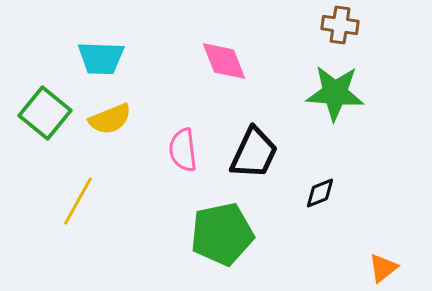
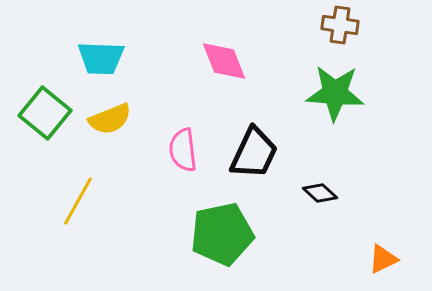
black diamond: rotated 64 degrees clockwise
orange triangle: moved 9 px up; rotated 12 degrees clockwise
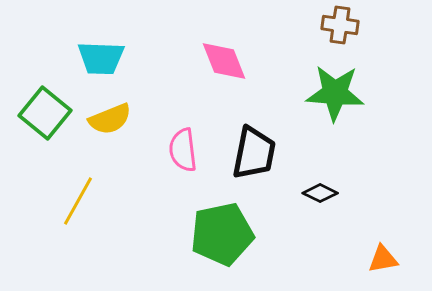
black trapezoid: rotated 14 degrees counterclockwise
black diamond: rotated 16 degrees counterclockwise
orange triangle: rotated 16 degrees clockwise
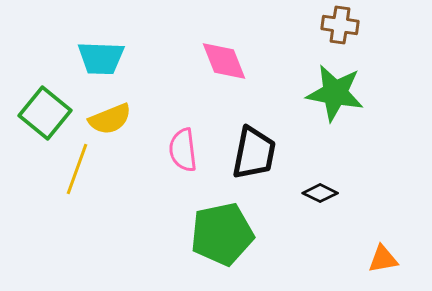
green star: rotated 6 degrees clockwise
yellow line: moved 1 px left, 32 px up; rotated 9 degrees counterclockwise
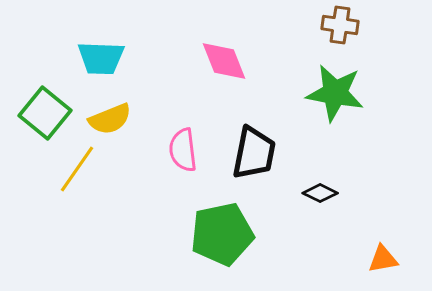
yellow line: rotated 15 degrees clockwise
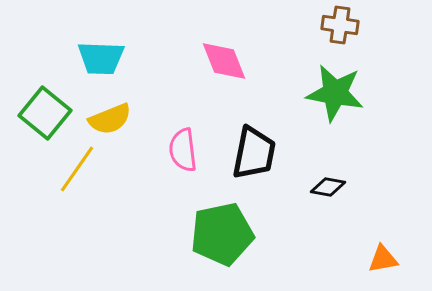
black diamond: moved 8 px right, 6 px up; rotated 16 degrees counterclockwise
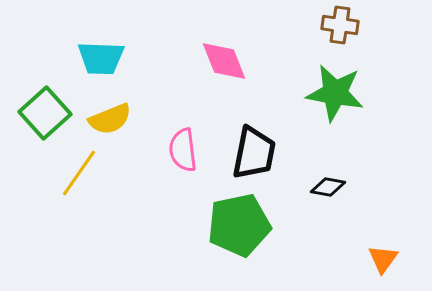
green square: rotated 9 degrees clockwise
yellow line: moved 2 px right, 4 px down
green pentagon: moved 17 px right, 9 px up
orange triangle: rotated 44 degrees counterclockwise
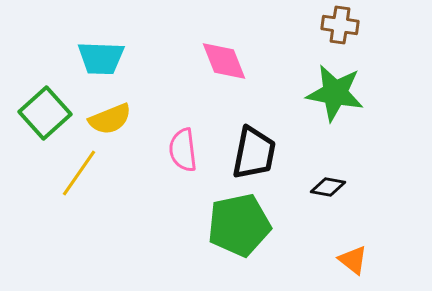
orange triangle: moved 30 px left, 1 px down; rotated 28 degrees counterclockwise
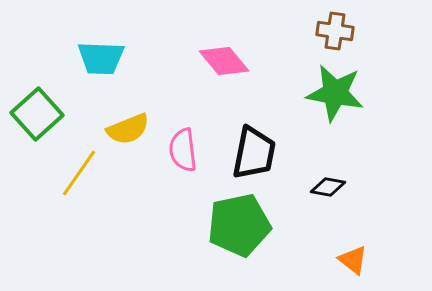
brown cross: moved 5 px left, 6 px down
pink diamond: rotated 18 degrees counterclockwise
green square: moved 8 px left, 1 px down
yellow semicircle: moved 18 px right, 10 px down
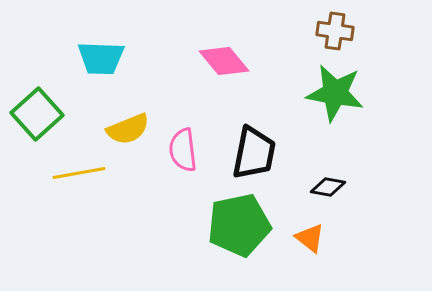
yellow line: rotated 45 degrees clockwise
orange triangle: moved 43 px left, 22 px up
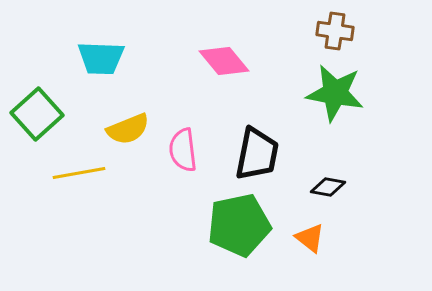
black trapezoid: moved 3 px right, 1 px down
